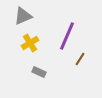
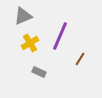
purple line: moved 7 px left
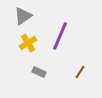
gray triangle: rotated 12 degrees counterclockwise
yellow cross: moved 2 px left
brown line: moved 13 px down
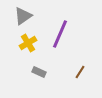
purple line: moved 2 px up
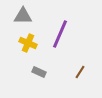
gray triangle: rotated 36 degrees clockwise
yellow cross: rotated 36 degrees counterclockwise
